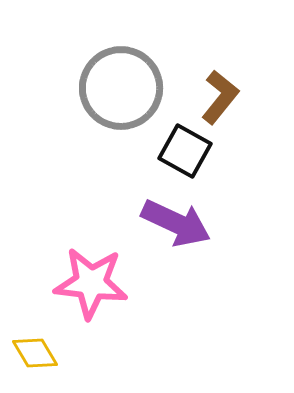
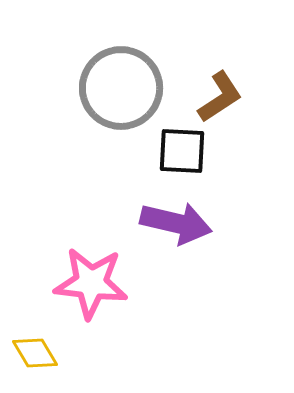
brown L-shape: rotated 18 degrees clockwise
black square: moved 3 px left; rotated 26 degrees counterclockwise
purple arrow: rotated 12 degrees counterclockwise
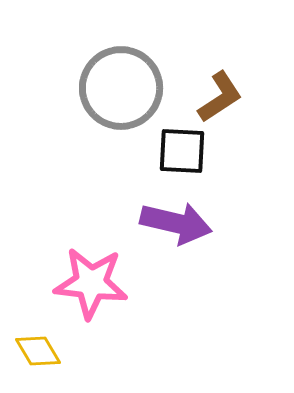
yellow diamond: moved 3 px right, 2 px up
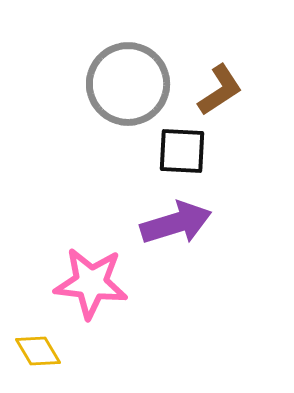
gray circle: moved 7 px right, 4 px up
brown L-shape: moved 7 px up
purple arrow: rotated 30 degrees counterclockwise
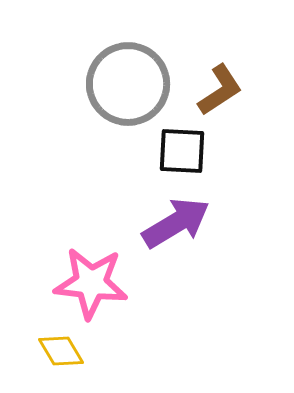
purple arrow: rotated 14 degrees counterclockwise
yellow diamond: moved 23 px right
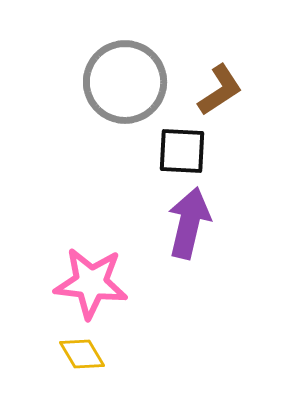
gray circle: moved 3 px left, 2 px up
purple arrow: moved 13 px right; rotated 46 degrees counterclockwise
yellow diamond: moved 21 px right, 3 px down
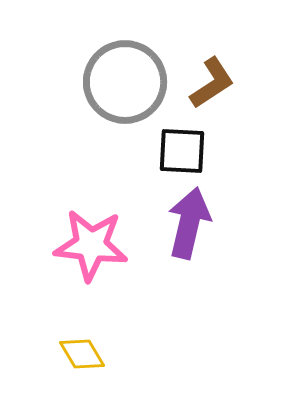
brown L-shape: moved 8 px left, 7 px up
pink star: moved 38 px up
